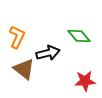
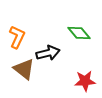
green diamond: moved 3 px up
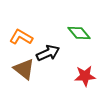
orange L-shape: moved 4 px right; rotated 85 degrees counterclockwise
black arrow: rotated 10 degrees counterclockwise
red star: moved 5 px up
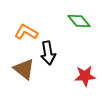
green diamond: moved 12 px up
orange L-shape: moved 5 px right, 5 px up
black arrow: rotated 105 degrees clockwise
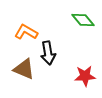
green diamond: moved 4 px right, 1 px up
brown triangle: rotated 15 degrees counterclockwise
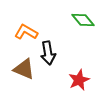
red star: moved 6 px left, 4 px down; rotated 20 degrees counterclockwise
